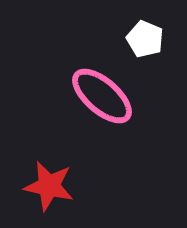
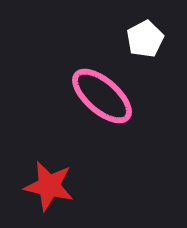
white pentagon: rotated 21 degrees clockwise
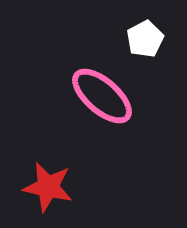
red star: moved 1 px left, 1 px down
